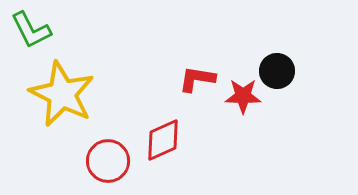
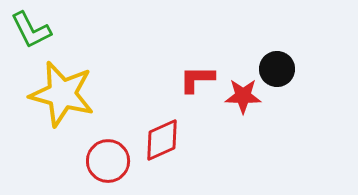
black circle: moved 2 px up
red L-shape: rotated 9 degrees counterclockwise
yellow star: rotated 12 degrees counterclockwise
red diamond: moved 1 px left
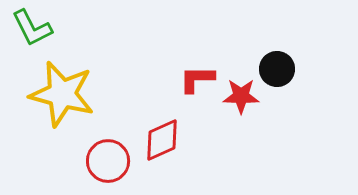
green L-shape: moved 1 px right, 2 px up
red star: moved 2 px left
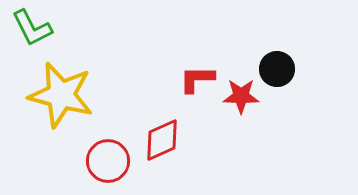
yellow star: moved 1 px left, 1 px down
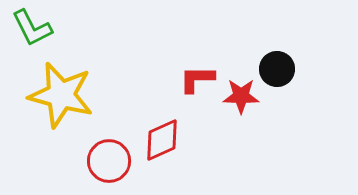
red circle: moved 1 px right
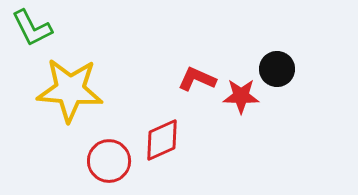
red L-shape: rotated 24 degrees clockwise
yellow star: moved 9 px right, 5 px up; rotated 10 degrees counterclockwise
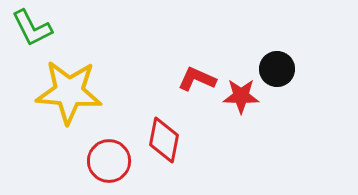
yellow star: moved 1 px left, 2 px down
red diamond: moved 2 px right; rotated 54 degrees counterclockwise
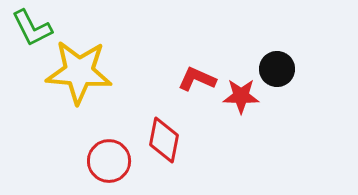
yellow star: moved 10 px right, 20 px up
